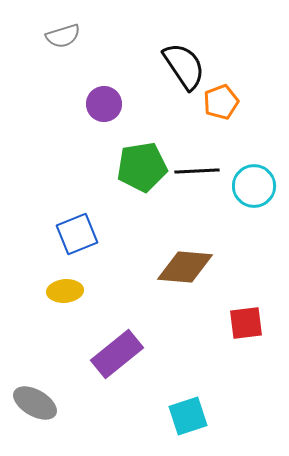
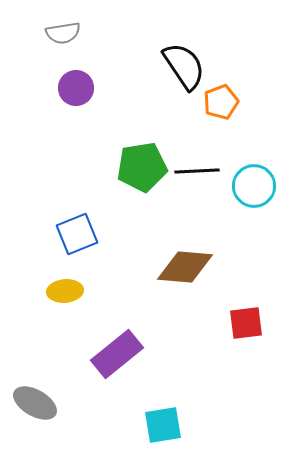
gray semicircle: moved 3 px up; rotated 8 degrees clockwise
purple circle: moved 28 px left, 16 px up
cyan square: moved 25 px left, 9 px down; rotated 9 degrees clockwise
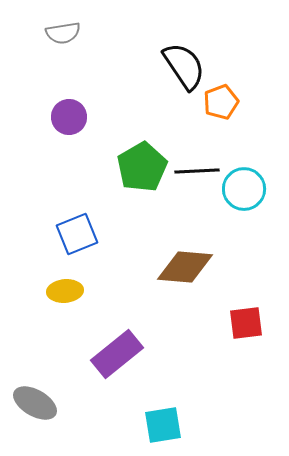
purple circle: moved 7 px left, 29 px down
green pentagon: rotated 21 degrees counterclockwise
cyan circle: moved 10 px left, 3 px down
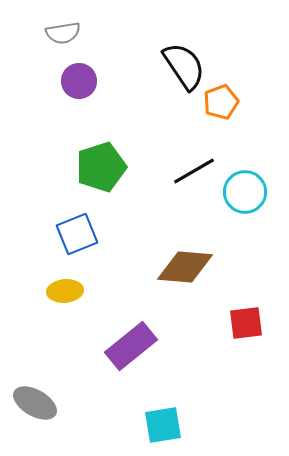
purple circle: moved 10 px right, 36 px up
green pentagon: moved 41 px left; rotated 12 degrees clockwise
black line: moved 3 px left; rotated 27 degrees counterclockwise
cyan circle: moved 1 px right, 3 px down
purple rectangle: moved 14 px right, 8 px up
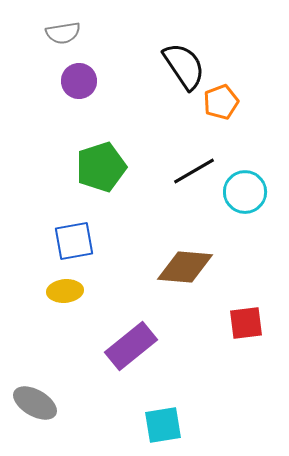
blue square: moved 3 px left, 7 px down; rotated 12 degrees clockwise
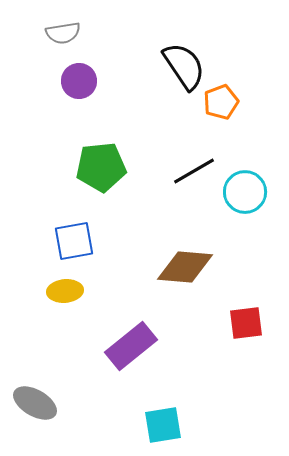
green pentagon: rotated 12 degrees clockwise
